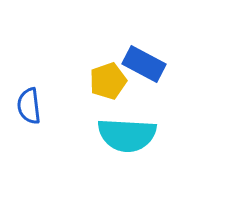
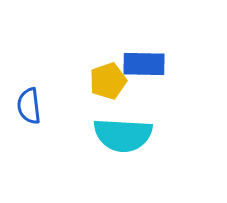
blue rectangle: rotated 27 degrees counterclockwise
cyan semicircle: moved 4 px left
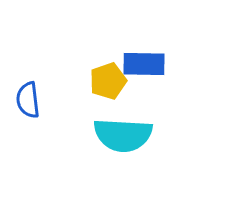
blue semicircle: moved 1 px left, 6 px up
